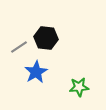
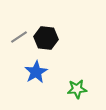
gray line: moved 10 px up
green star: moved 2 px left, 2 px down
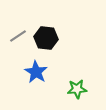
gray line: moved 1 px left, 1 px up
blue star: rotated 10 degrees counterclockwise
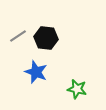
blue star: rotated 10 degrees counterclockwise
green star: rotated 18 degrees clockwise
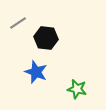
gray line: moved 13 px up
